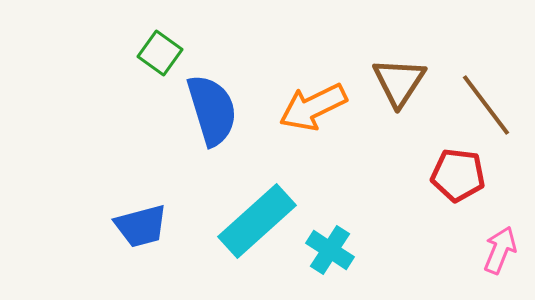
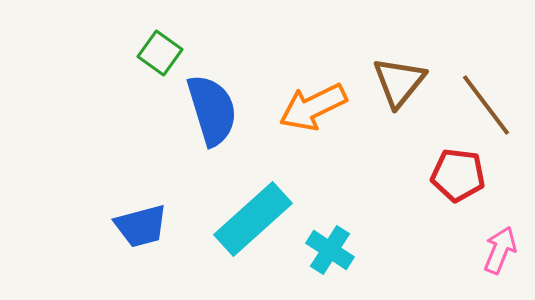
brown triangle: rotated 6 degrees clockwise
cyan rectangle: moved 4 px left, 2 px up
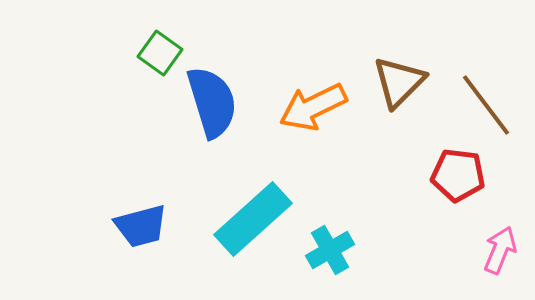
brown triangle: rotated 6 degrees clockwise
blue semicircle: moved 8 px up
cyan cross: rotated 27 degrees clockwise
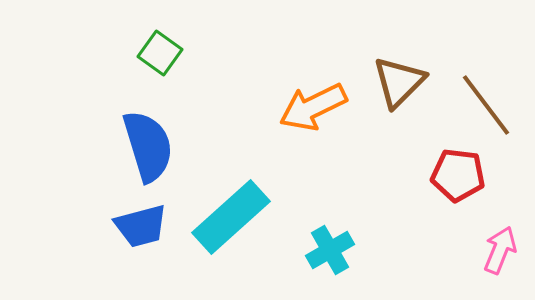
blue semicircle: moved 64 px left, 44 px down
cyan rectangle: moved 22 px left, 2 px up
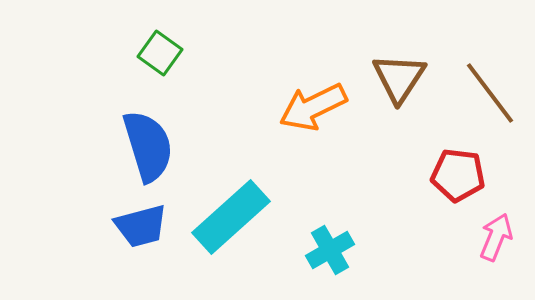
brown triangle: moved 4 px up; rotated 12 degrees counterclockwise
brown line: moved 4 px right, 12 px up
pink arrow: moved 4 px left, 13 px up
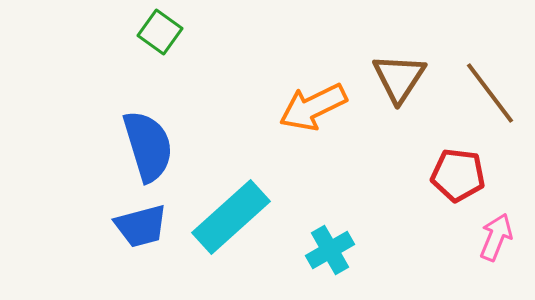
green square: moved 21 px up
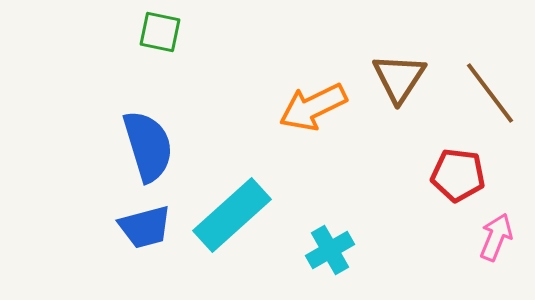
green square: rotated 24 degrees counterclockwise
cyan rectangle: moved 1 px right, 2 px up
blue trapezoid: moved 4 px right, 1 px down
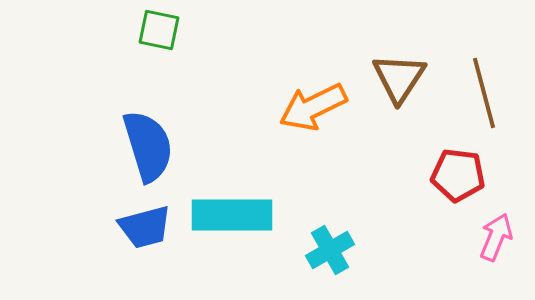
green square: moved 1 px left, 2 px up
brown line: moved 6 px left; rotated 22 degrees clockwise
cyan rectangle: rotated 42 degrees clockwise
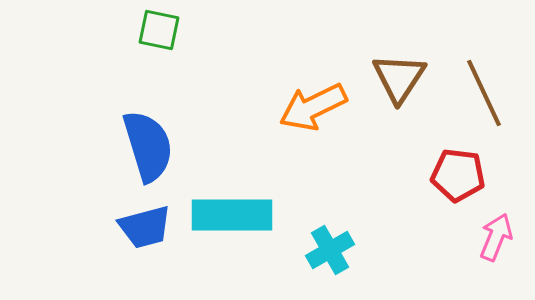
brown line: rotated 10 degrees counterclockwise
